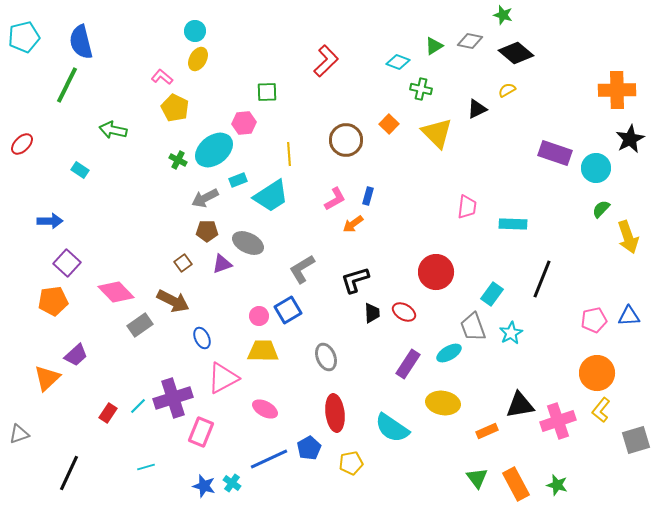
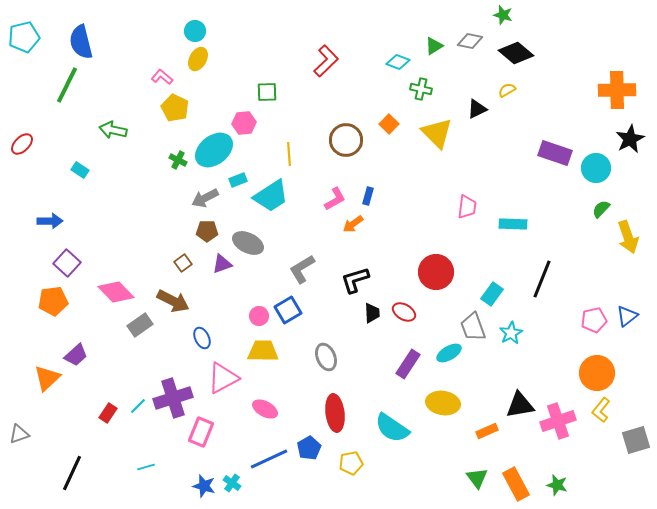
blue triangle at (629, 316): moved 2 px left; rotated 35 degrees counterclockwise
black line at (69, 473): moved 3 px right
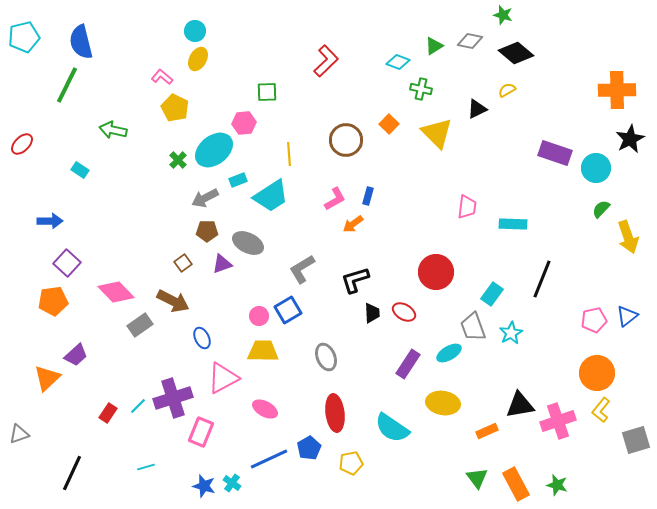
green cross at (178, 160): rotated 18 degrees clockwise
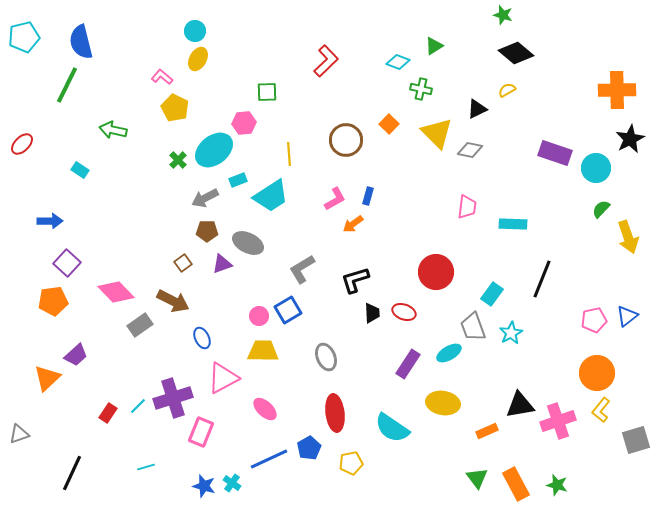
gray diamond at (470, 41): moved 109 px down
red ellipse at (404, 312): rotated 10 degrees counterclockwise
pink ellipse at (265, 409): rotated 15 degrees clockwise
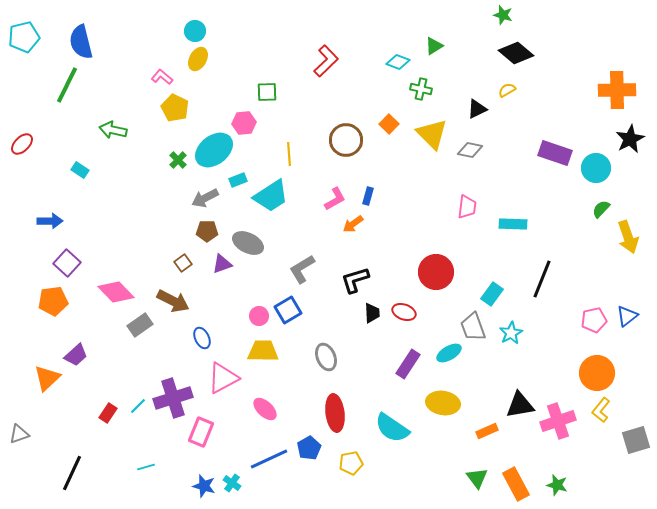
yellow triangle at (437, 133): moved 5 px left, 1 px down
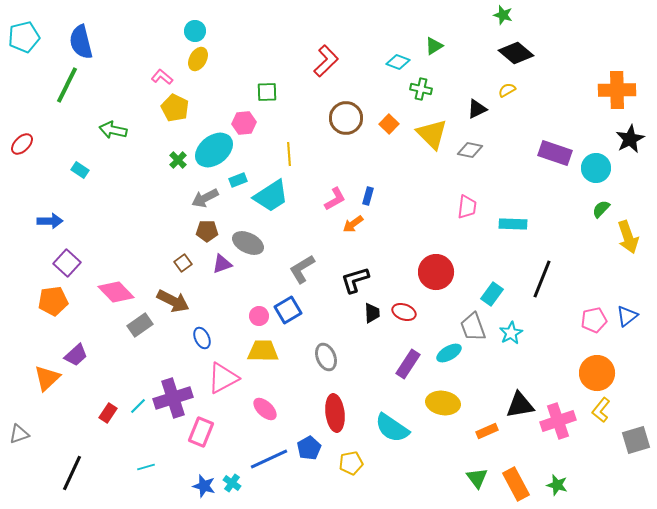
brown circle at (346, 140): moved 22 px up
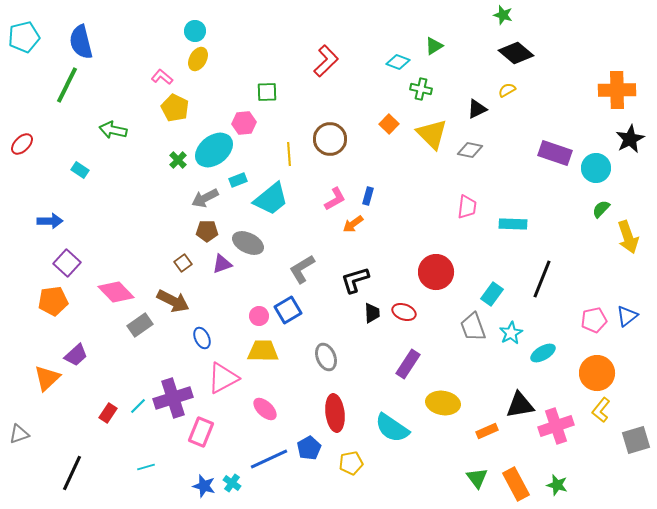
brown circle at (346, 118): moved 16 px left, 21 px down
cyan trapezoid at (271, 196): moved 3 px down; rotated 6 degrees counterclockwise
cyan ellipse at (449, 353): moved 94 px right
pink cross at (558, 421): moved 2 px left, 5 px down
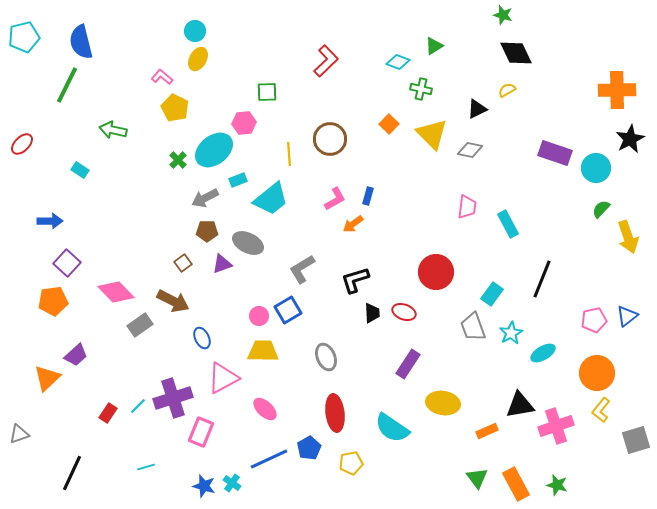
black diamond at (516, 53): rotated 24 degrees clockwise
cyan rectangle at (513, 224): moved 5 px left; rotated 60 degrees clockwise
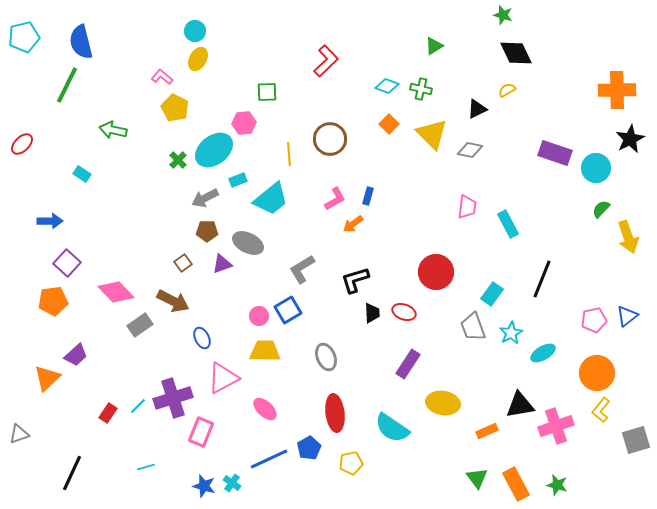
cyan diamond at (398, 62): moved 11 px left, 24 px down
cyan rectangle at (80, 170): moved 2 px right, 4 px down
yellow trapezoid at (263, 351): moved 2 px right
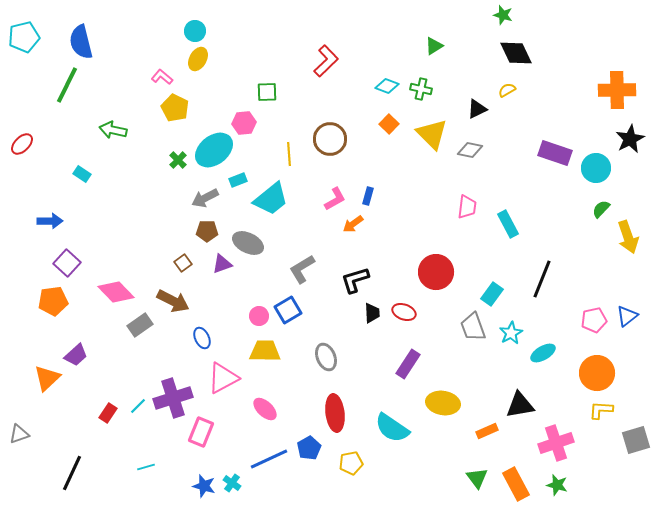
yellow L-shape at (601, 410): rotated 55 degrees clockwise
pink cross at (556, 426): moved 17 px down
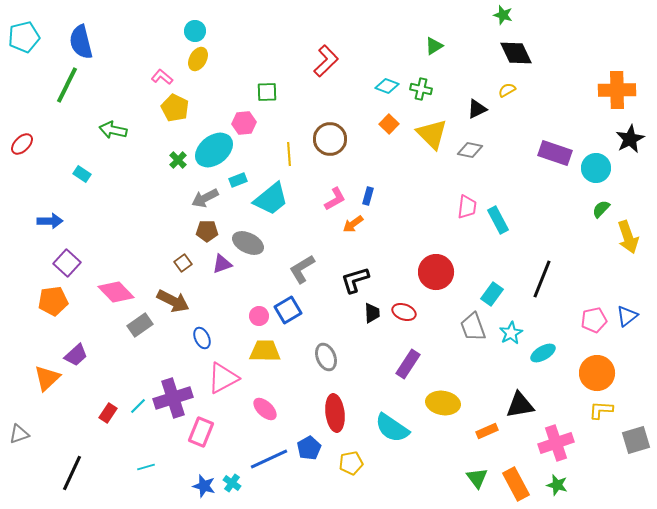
cyan rectangle at (508, 224): moved 10 px left, 4 px up
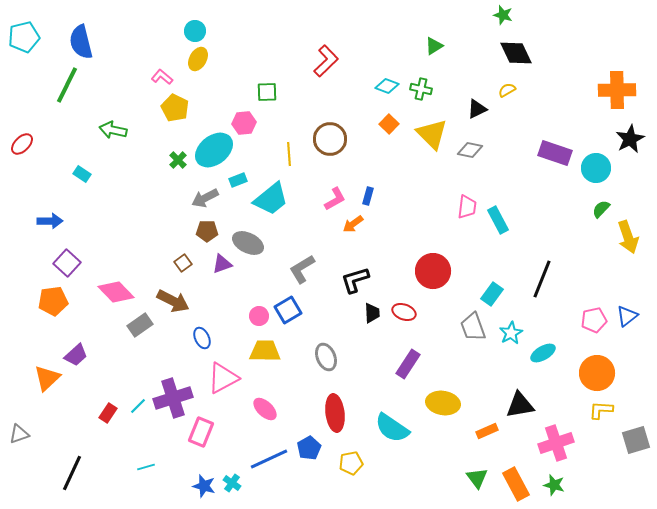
red circle at (436, 272): moved 3 px left, 1 px up
green star at (557, 485): moved 3 px left
